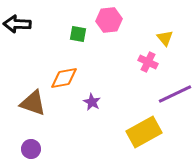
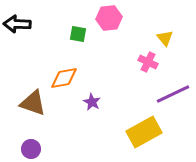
pink hexagon: moved 2 px up
purple line: moved 2 px left
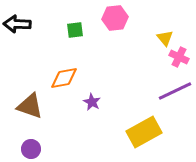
pink hexagon: moved 6 px right
green square: moved 3 px left, 4 px up; rotated 18 degrees counterclockwise
pink cross: moved 31 px right, 5 px up
purple line: moved 2 px right, 3 px up
brown triangle: moved 3 px left, 3 px down
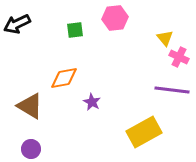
black arrow: rotated 28 degrees counterclockwise
purple line: moved 3 px left, 1 px up; rotated 32 degrees clockwise
brown triangle: rotated 12 degrees clockwise
